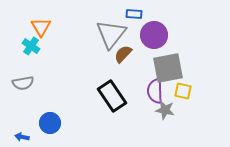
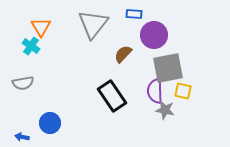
gray triangle: moved 18 px left, 10 px up
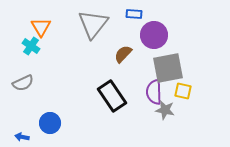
gray semicircle: rotated 15 degrees counterclockwise
purple semicircle: moved 1 px left, 1 px down
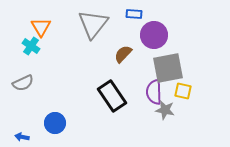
blue circle: moved 5 px right
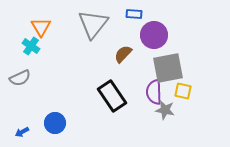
gray semicircle: moved 3 px left, 5 px up
blue arrow: moved 5 px up; rotated 40 degrees counterclockwise
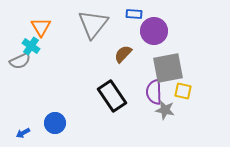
purple circle: moved 4 px up
gray semicircle: moved 17 px up
blue arrow: moved 1 px right, 1 px down
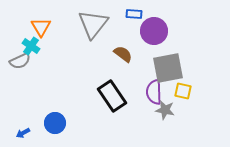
brown semicircle: rotated 84 degrees clockwise
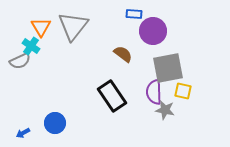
gray triangle: moved 20 px left, 2 px down
purple circle: moved 1 px left
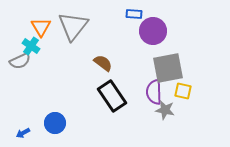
brown semicircle: moved 20 px left, 9 px down
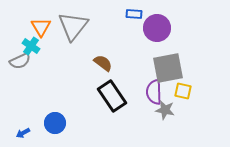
purple circle: moved 4 px right, 3 px up
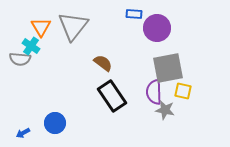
gray semicircle: moved 2 px up; rotated 30 degrees clockwise
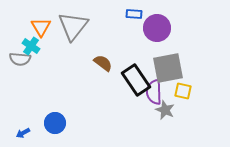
black rectangle: moved 24 px right, 16 px up
gray star: rotated 12 degrees clockwise
